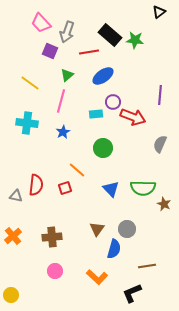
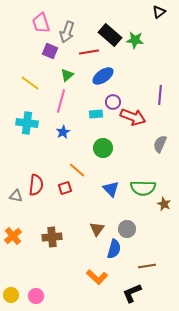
pink trapezoid: rotated 25 degrees clockwise
pink circle: moved 19 px left, 25 px down
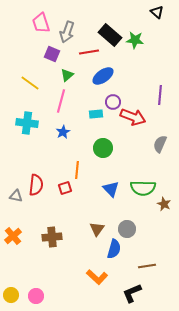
black triangle: moved 2 px left; rotated 40 degrees counterclockwise
purple square: moved 2 px right, 3 px down
orange line: rotated 54 degrees clockwise
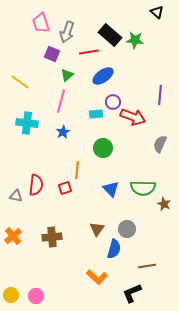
yellow line: moved 10 px left, 1 px up
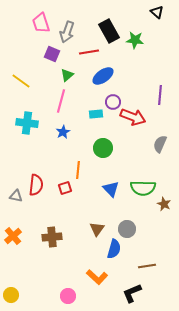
black rectangle: moved 1 px left, 4 px up; rotated 20 degrees clockwise
yellow line: moved 1 px right, 1 px up
orange line: moved 1 px right
pink circle: moved 32 px right
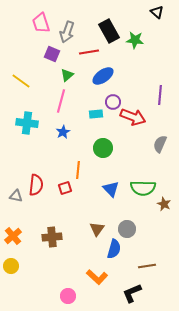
yellow circle: moved 29 px up
